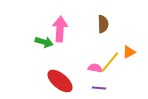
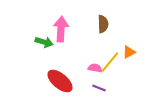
pink arrow: moved 1 px right
purple line: rotated 16 degrees clockwise
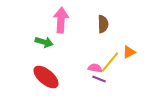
pink arrow: moved 9 px up
red ellipse: moved 14 px left, 4 px up
purple line: moved 9 px up
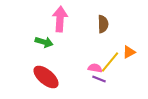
pink arrow: moved 1 px left, 1 px up
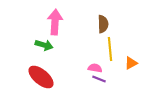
pink arrow: moved 5 px left, 3 px down
green arrow: moved 3 px down
orange triangle: moved 2 px right, 11 px down
yellow line: moved 13 px up; rotated 45 degrees counterclockwise
red ellipse: moved 5 px left
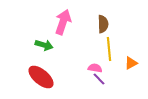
pink arrow: moved 8 px right; rotated 15 degrees clockwise
yellow line: moved 1 px left
purple line: rotated 24 degrees clockwise
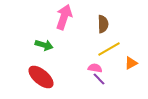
pink arrow: moved 1 px right, 5 px up
yellow line: rotated 65 degrees clockwise
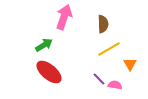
green arrow: rotated 48 degrees counterclockwise
orange triangle: moved 1 px left, 1 px down; rotated 32 degrees counterclockwise
pink semicircle: moved 20 px right, 17 px down
red ellipse: moved 8 px right, 5 px up
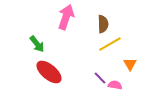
pink arrow: moved 2 px right
green arrow: moved 7 px left, 1 px up; rotated 84 degrees clockwise
yellow line: moved 1 px right, 5 px up
purple line: moved 1 px right, 1 px up
